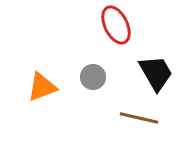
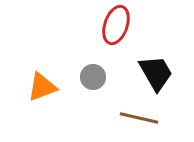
red ellipse: rotated 45 degrees clockwise
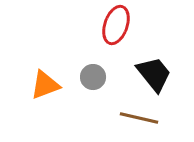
black trapezoid: moved 2 px left, 1 px down; rotated 9 degrees counterclockwise
orange triangle: moved 3 px right, 2 px up
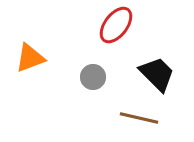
red ellipse: rotated 18 degrees clockwise
black trapezoid: moved 3 px right; rotated 6 degrees counterclockwise
orange triangle: moved 15 px left, 27 px up
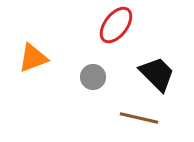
orange triangle: moved 3 px right
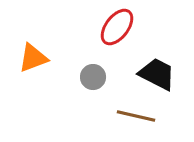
red ellipse: moved 1 px right, 2 px down
black trapezoid: rotated 18 degrees counterclockwise
brown line: moved 3 px left, 2 px up
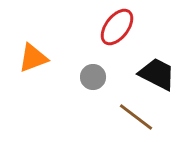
brown line: moved 1 px down; rotated 24 degrees clockwise
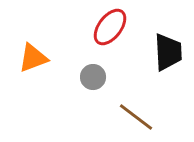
red ellipse: moved 7 px left
black trapezoid: moved 11 px right, 22 px up; rotated 60 degrees clockwise
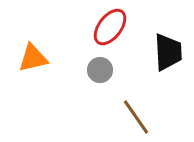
orange triangle: rotated 8 degrees clockwise
gray circle: moved 7 px right, 7 px up
brown line: rotated 18 degrees clockwise
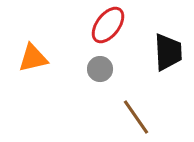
red ellipse: moved 2 px left, 2 px up
gray circle: moved 1 px up
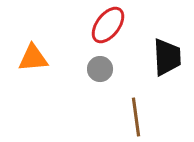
black trapezoid: moved 1 px left, 5 px down
orange triangle: rotated 8 degrees clockwise
brown line: rotated 27 degrees clockwise
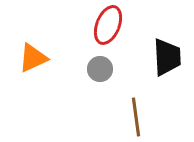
red ellipse: rotated 15 degrees counterclockwise
orange triangle: rotated 20 degrees counterclockwise
